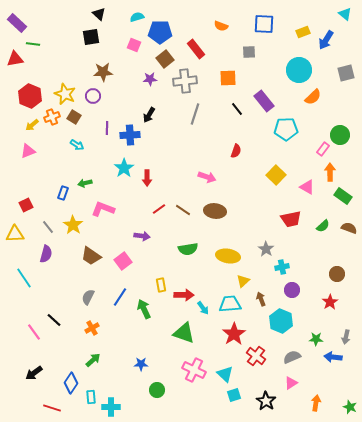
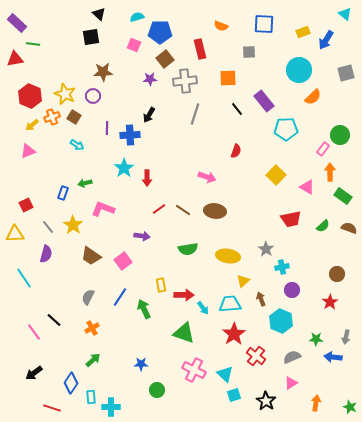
red rectangle at (196, 49): moved 4 px right; rotated 24 degrees clockwise
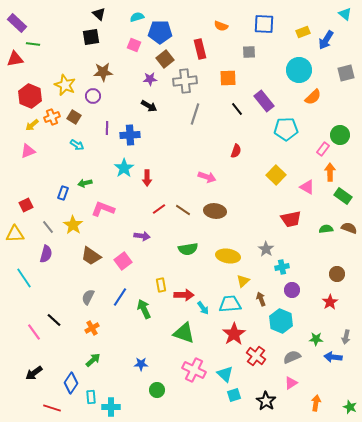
yellow star at (65, 94): moved 9 px up
black arrow at (149, 115): moved 9 px up; rotated 91 degrees counterclockwise
green semicircle at (323, 226): moved 3 px right, 3 px down; rotated 144 degrees counterclockwise
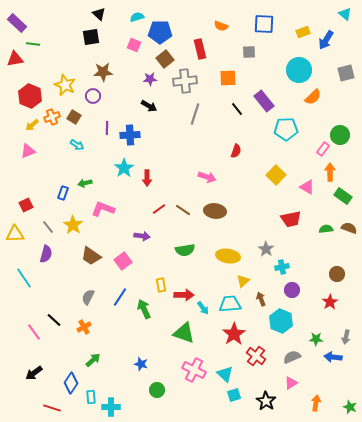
green semicircle at (188, 249): moved 3 px left, 1 px down
orange cross at (92, 328): moved 8 px left, 1 px up
blue star at (141, 364): rotated 16 degrees clockwise
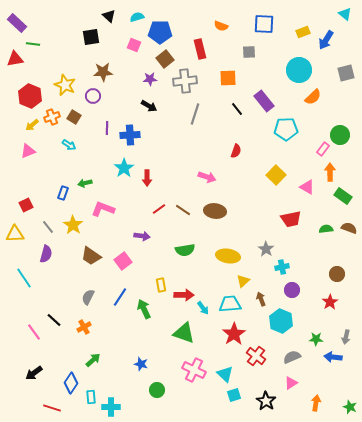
black triangle at (99, 14): moved 10 px right, 2 px down
cyan arrow at (77, 145): moved 8 px left
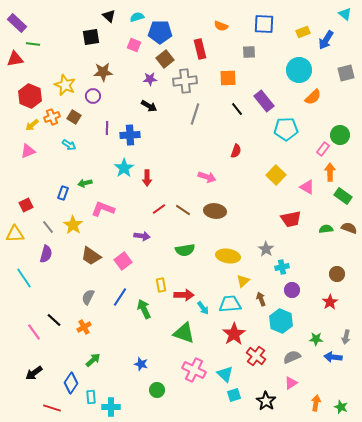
green star at (350, 407): moved 9 px left
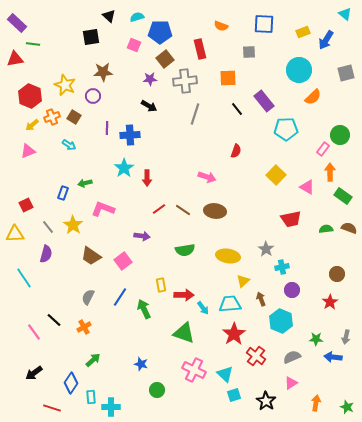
green star at (341, 407): moved 6 px right
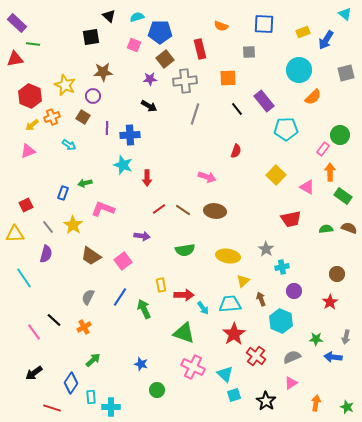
brown square at (74, 117): moved 9 px right
cyan star at (124, 168): moved 1 px left, 3 px up; rotated 18 degrees counterclockwise
purple circle at (292, 290): moved 2 px right, 1 px down
pink cross at (194, 370): moved 1 px left, 3 px up
